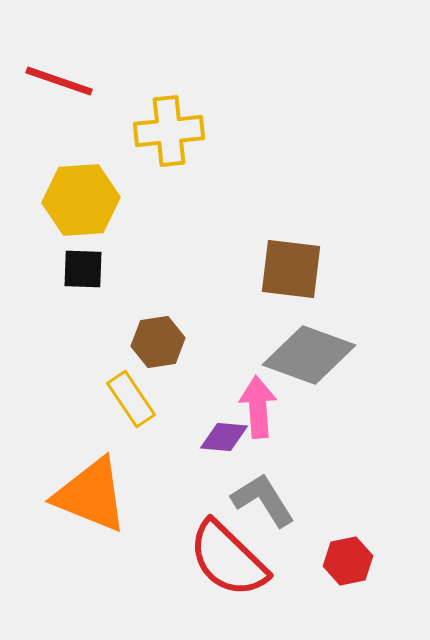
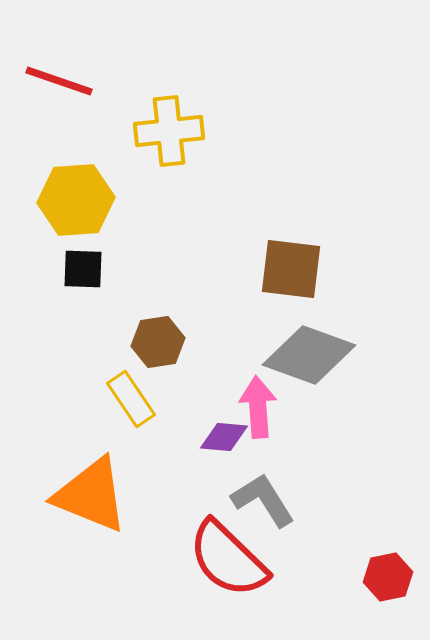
yellow hexagon: moved 5 px left
red hexagon: moved 40 px right, 16 px down
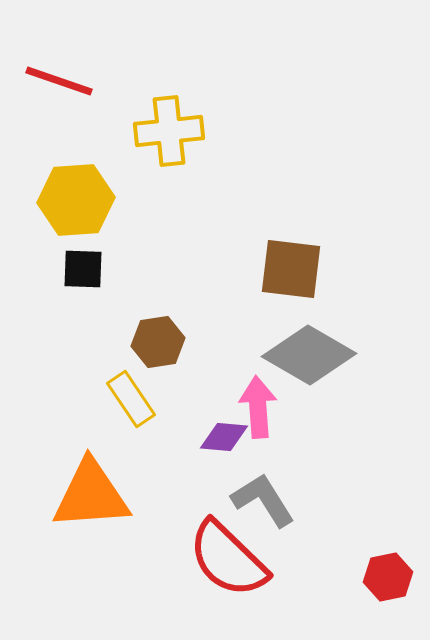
gray diamond: rotated 10 degrees clockwise
orange triangle: rotated 26 degrees counterclockwise
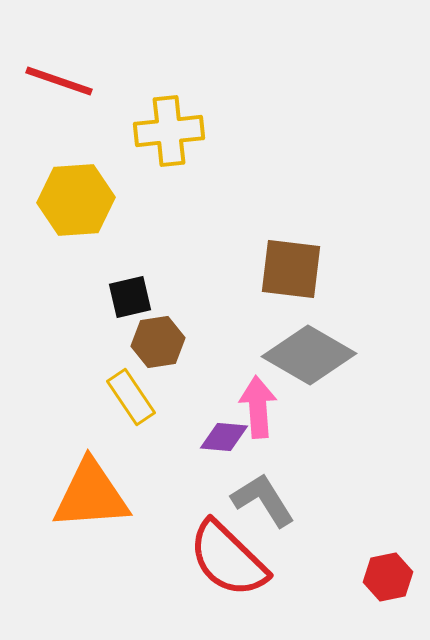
black square: moved 47 px right, 28 px down; rotated 15 degrees counterclockwise
yellow rectangle: moved 2 px up
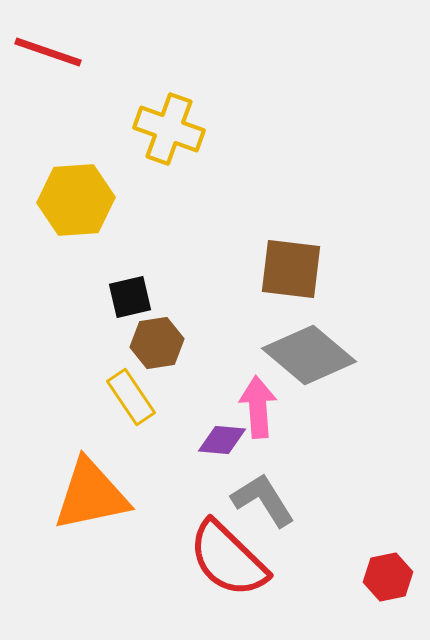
red line: moved 11 px left, 29 px up
yellow cross: moved 2 px up; rotated 26 degrees clockwise
brown hexagon: moved 1 px left, 1 px down
gray diamond: rotated 10 degrees clockwise
purple diamond: moved 2 px left, 3 px down
orange triangle: rotated 8 degrees counterclockwise
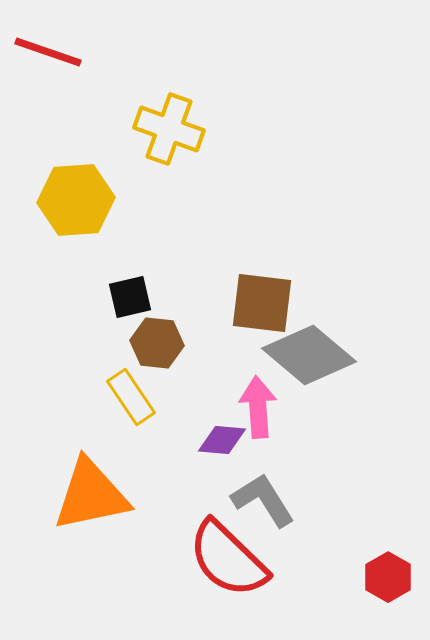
brown square: moved 29 px left, 34 px down
brown hexagon: rotated 15 degrees clockwise
red hexagon: rotated 18 degrees counterclockwise
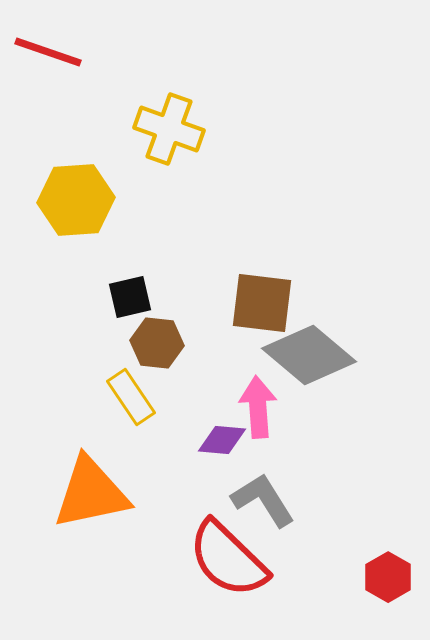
orange triangle: moved 2 px up
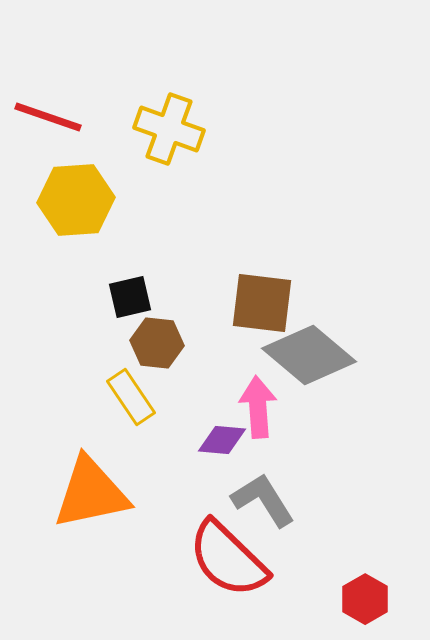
red line: moved 65 px down
red hexagon: moved 23 px left, 22 px down
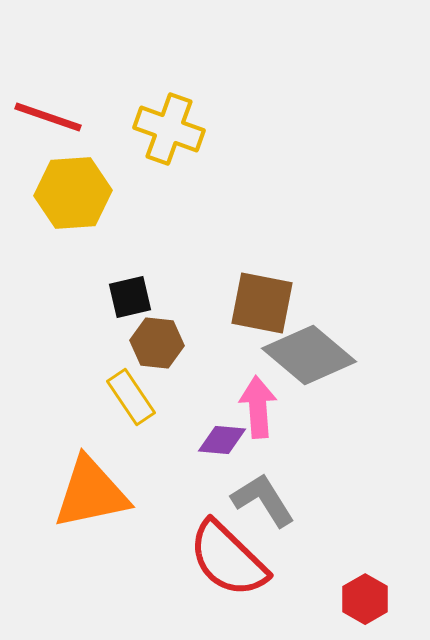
yellow hexagon: moved 3 px left, 7 px up
brown square: rotated 4 degrees clockwise
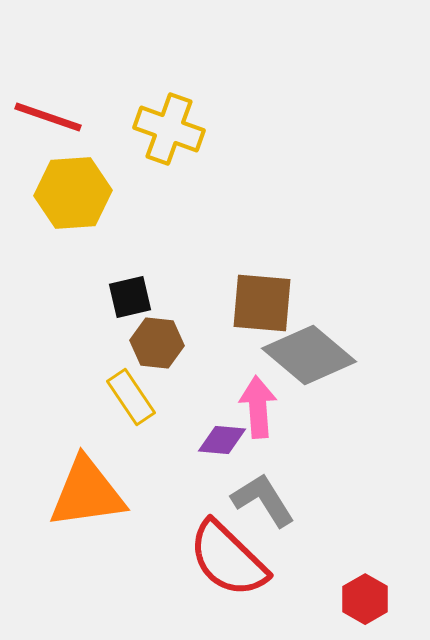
brown square: rotated 6 degrees counterclockwise
orange triangle: moved 4 px left; rotated 4 degrees clockwise
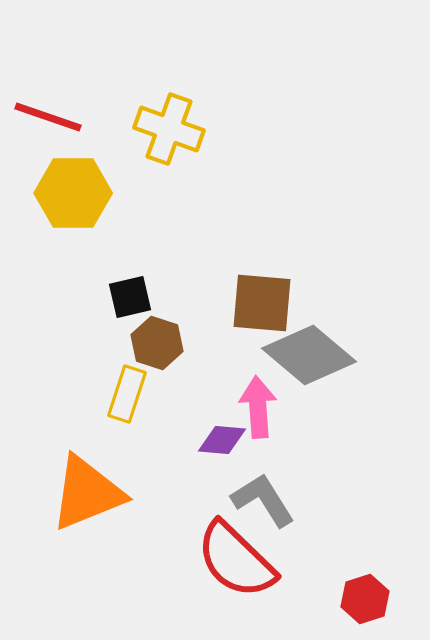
yellow hexagon: rotated 4 degrees clockwise
brown hexagon: rotated 12 degrees clockwise
yellow rectangle: moved 4 px left, 3 px up; rotated 52 degrees clockwise
orange triangle: rotated 14 degrees counterclockwise
red semicircle: moved 8 px right, 1 px down
red hexagon: rotated 12 degrees clockwise
